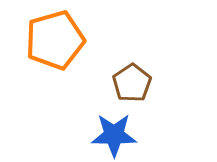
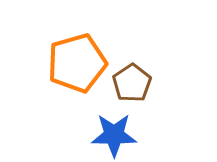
orange pentagon: moved 22 px right, 23 px down
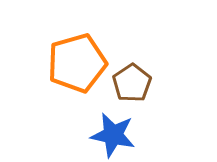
blue star: moved 1 px left; rotated 12 degrees clockwise
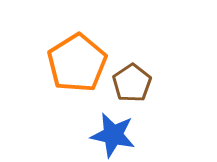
orange pentagon: rotated 16 degrees counterclockwise
